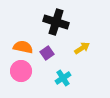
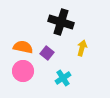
black cross: moved 5 px right
yellow arrow: rotated 42 degrees counterclockwise
purple square: rotated 16 degrees counterclockwise
pink circle: moved 2 px right
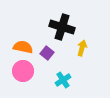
black cross: moved 1 px right, 5 px down
cyan cross: moved 2 px down
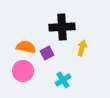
black cross: rotated 20 degrees counterclockwise
orange semicircle: moved 3 px right
purple square: rotated 24 degrees clockwise
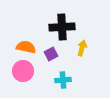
purple square: moved 4 px right, 1 px down
cyan cross: rotated 28 degrees clockwise
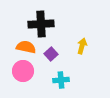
black cross: moved 21 px left, 3 px up
yellow arrow: moved 2 px up
purple square: rotated 16 degrees counterclockwise
cyan cross: moved 2 px left
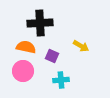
black cross: moved 1 px left, 1 px up
yellow arrow: moved 1 px left; rotated 105 degrees clockwise
purple square: moved 1 px right, 2 px down; rotated 24 degrees counterclockwise
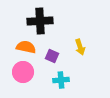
black cross: moved 2 px up
yellow arrow: moved 1 px left, 1 px down; rotated 42 degrees clockwise
pink circle: moved 1 px down
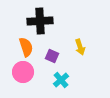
orange semicircle: rotated 60 degrees clockwise
cyan cross: rotated 35 degrees counterclockwise
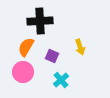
orange semicircle: rotated 132 degrees counterclockwise
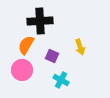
orange semicircle: moved 2 px up
pink circle: moved 1 px left, 2 px up
cyan cross: rotated 21 degrees counterclockwise
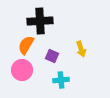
yellow arrow: moved 1 px right, 2 px down
cyan cross: rotated 35 degrees counterclockwise
